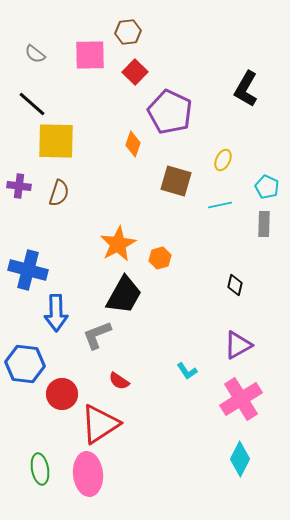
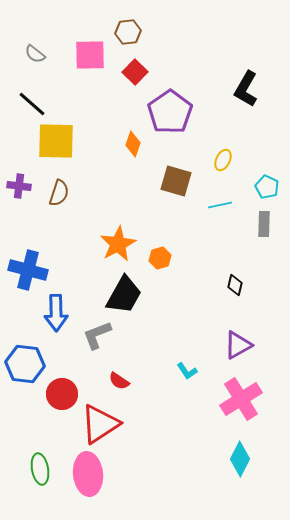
purple pentagon: rotated 12 degrees clockwise
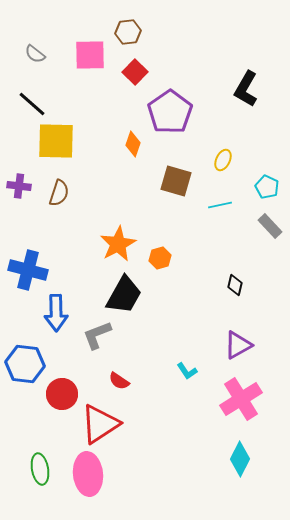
gray rectangle: moved 6 px right, 2 px down; rotated 45 degrees counterclockwise
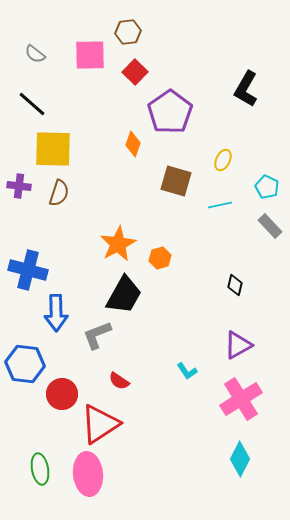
yellow square: moved 3 px left, 8 px down
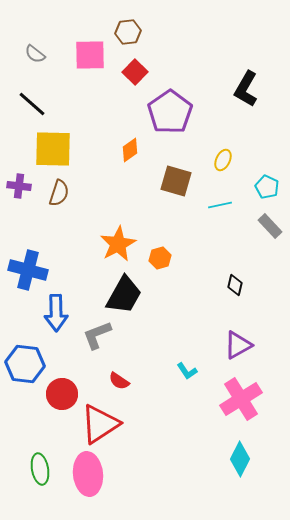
orange diamond: moved 3 px left, 6 px down; rotated 35 degrees clockwise
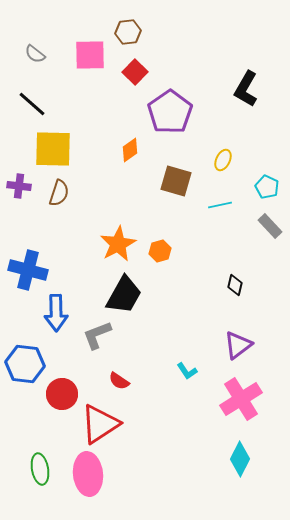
orange hexagon: moved 7 px up
purple triangle: rotated 8 degrees counterclockwise
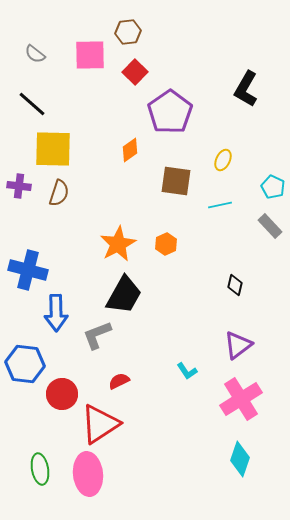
brown square: rotated 8 degrees counterclockwise
cyan pentagon: moved 6 px right
orange hexagon: moved 6 px right, 7 px up; rotated 10 degrees counterclockwise
red semicircle: rotated 120 degrees clockwise
cyan diamond: rotated 8 degrees counterclockwise
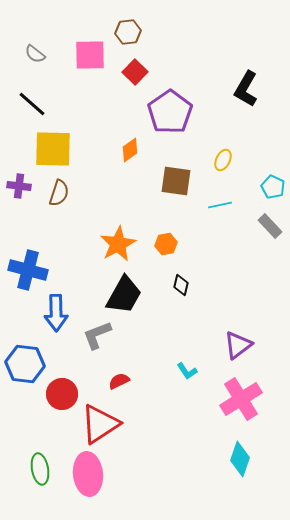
orange hexagon: rotated 15 degrees clockwise
black diamond: moved 54 px left
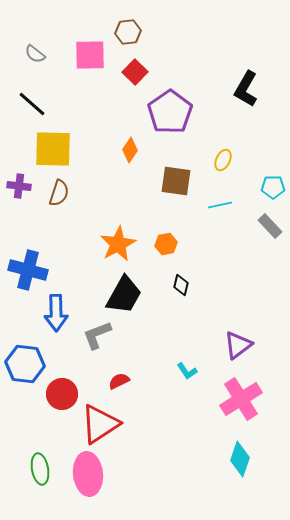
orange diamond: rotated 20 degrees counterclockwise
cyan pentagon: rotated 25 degrees counterclockwise
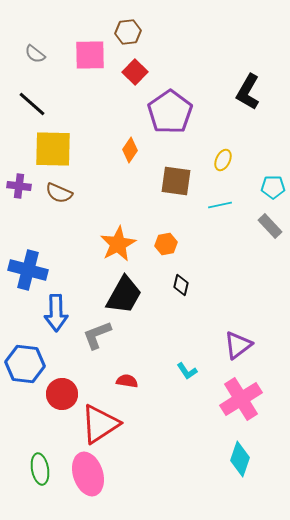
black L-shape: moved 2 px right, 3 px down
brown semicircle: rotated 96 degrees clockwise
red semicircle: moved 8 px right; rotated 35 degrees clockwise
pink ellipse: rotated 12 degrees counterclockwise
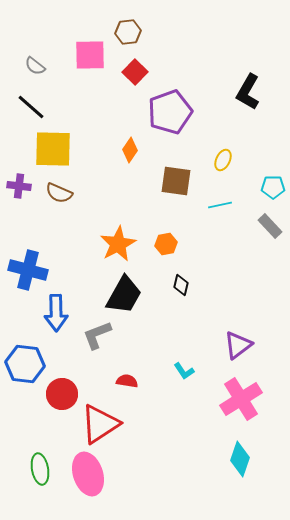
gray semicircle: moved 12 px down
black line: moved 1 px left, 3 px down
purple pentagon: rotated 15 degrees clockwise
cyan L-shape: moved 3 px left
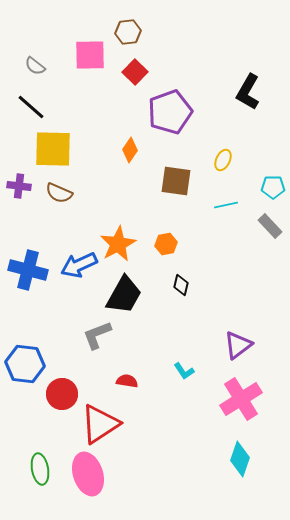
cyan line: moved 6 px right
blue arrow: moved 23 px right, 48 px up; rotated 66 degrees clockwise
